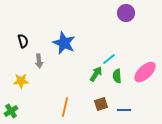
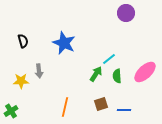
gray arrow: moved 10 px down
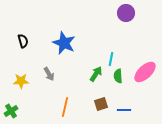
cyan line: moved 2 px right; rotated 40 degrees counterclockwise
gray arrow: moved 10 px right, 3 px down; rotated 24 degrees counterclockwise
green semicircle: moved 1 px right
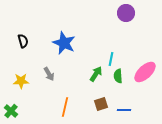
green cross: rotated 16 degrees counterclockwise
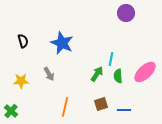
blue star: moved 2 px left
green arrow: moved 1 px right
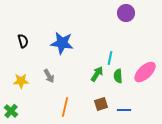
blue star: rotated 15 degrees counterclockwise
cyan line: moved 1 px left, 1 px up
gray arrow: moved 2 px down
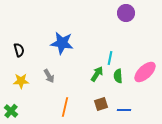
black semicircle: moved 4 px left, 9 px down
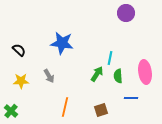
black semicircle: rotated 32 degrees counterclockwise
pink ellipse: rotated 55 degrees counterclockwise
brown square: moved 6 px down
blue line: moved 7 px right, 12 px up
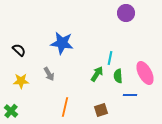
pink ellipse: moved 1 px down; rotated 20 degrees counterclockwise
gray arrow: moved 2 px up
blue line: moved 1 px left, 3 px up
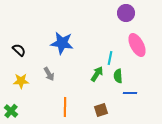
pink ellipse: moved 8 px left, 28 px up
blue line: moved 2 px up
orange line: rotated 12 degrees counterclockwise
